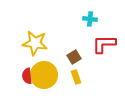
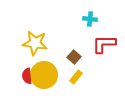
brown square: rotated 16 degrees counterclockwise
yellow rectangle: rotated 56 degrees clockwise
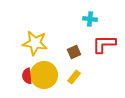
brown square: moved 5 px up; rotated 24 degrees clockwise
yellow rectangle: moved 2 px left
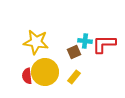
cyan cross: moved 5 px left, 22 px down
yellow star: moved 1 px right, 1 px up
yellow circle: moved 1 px right, 3 px up
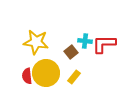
brown square: moved 3 px left; rotated 16 degrees counterclockwise
yellow circle: moved 1 px right, 1 px down
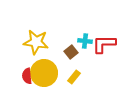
yellow circle: moved 2 px left
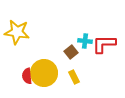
yellow star: moved 19 px left, 10 px up
yellow rectangle: rotated 64 degrees counterclockwise
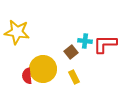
red L-shape: moved 1 px right
yellow circle: moved 1 px left, 4 px up
